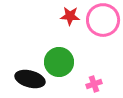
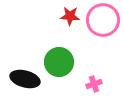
black ellipse: moved 5 px left
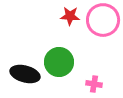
black ellipse: moved 5 px up
pink cross: rotated 28 degrees clockwise
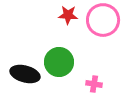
red star: moved 2 px left, 1 px up
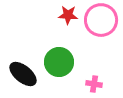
pink circle: moved 2 px left
black ellipse: moved 2 px left; rotated 24 degrees clockwise
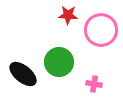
pink circle: moved 10 px down
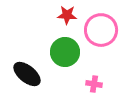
red star: moved 1 px left
green circle: moved 6 px right, 10 px up
black ellipse: moved 4 px right
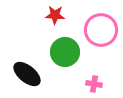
red star: moved 12 px left
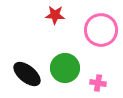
green circle: moved 16 px down
pink cross: moved 4 px right, 1 px up
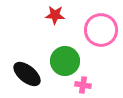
green circle: moved 7 px up
pink cross: moved 15 px left, 2 px down
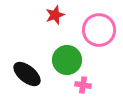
red star: rotated 24 degrees counterclockwise
pink circle: moved 2 px left
green circle: moved 2 px right, 1 px up
